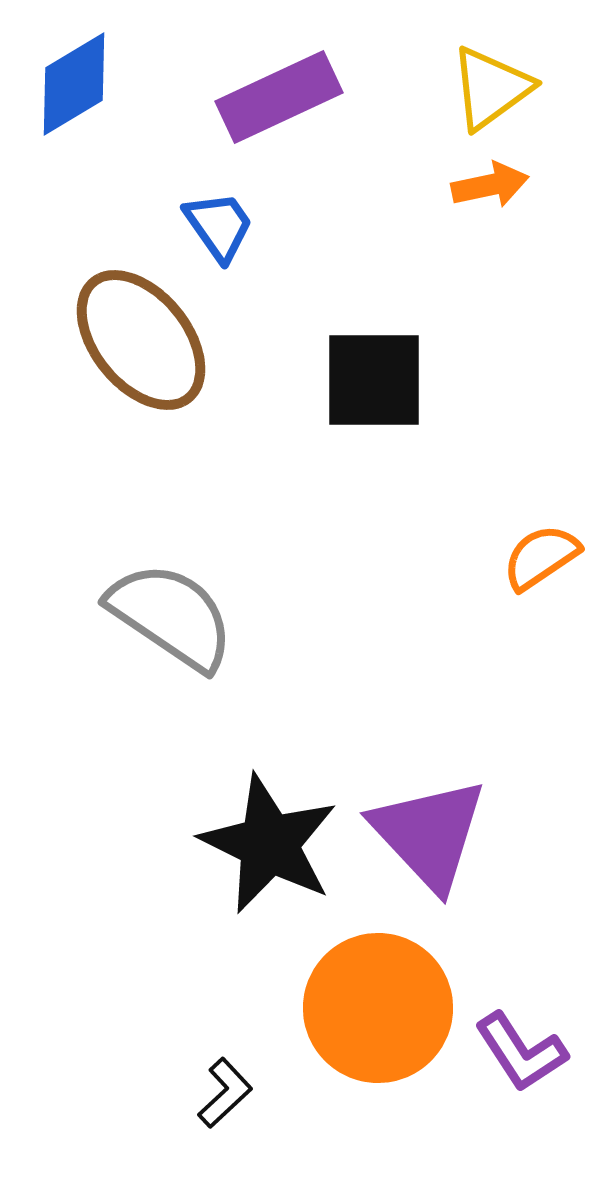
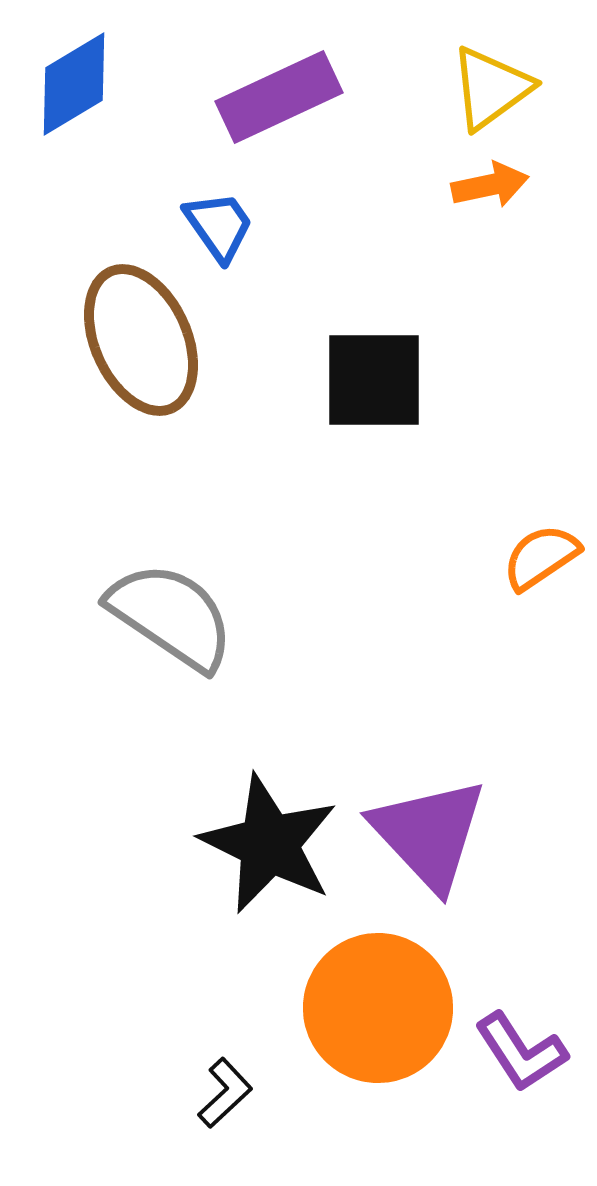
brown ellipse: rotated 15 degrees clockwise
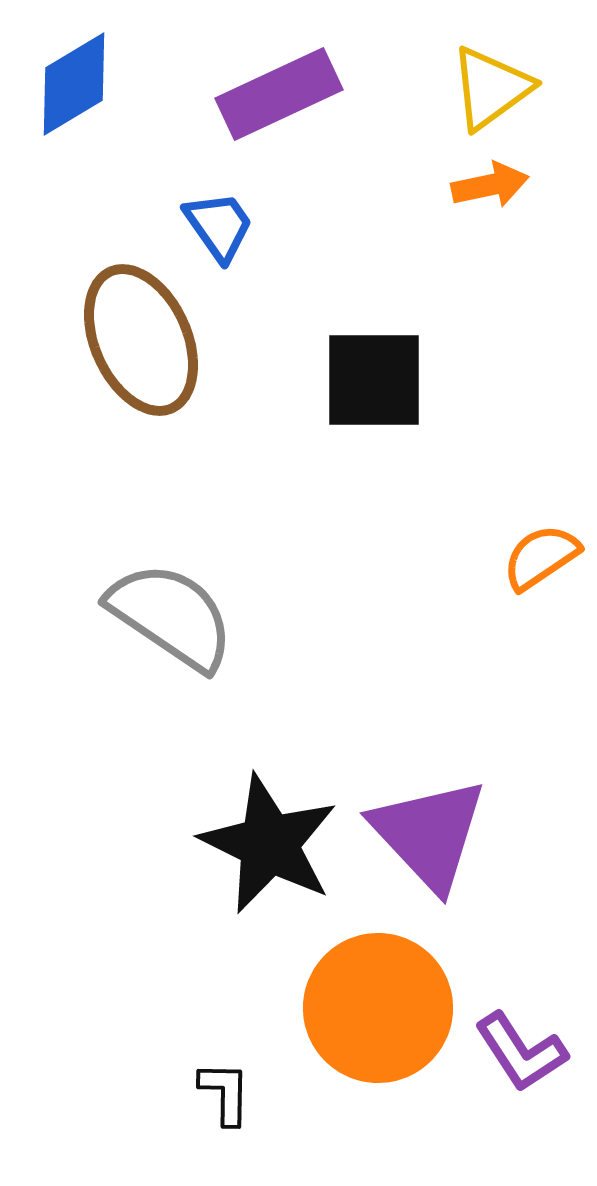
purple rectangle: moved 3 px up
black L-shape: rotated 46 degrees counterclockwise
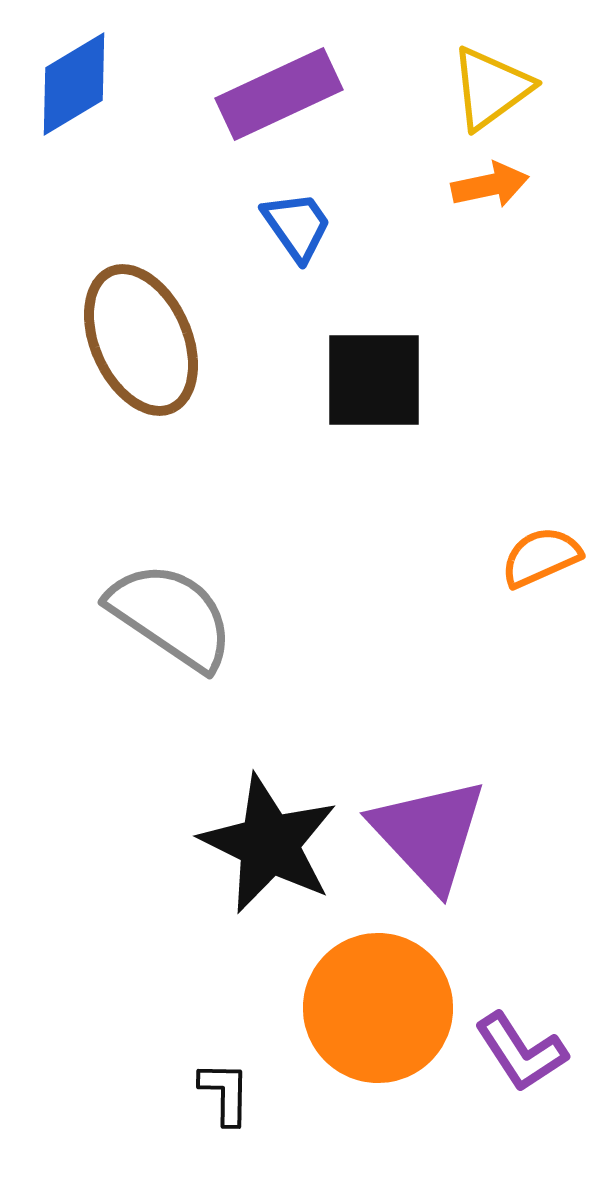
blue trapezoid: moved 78 px right
orange semicircle: rotated 10 degrees clockwise
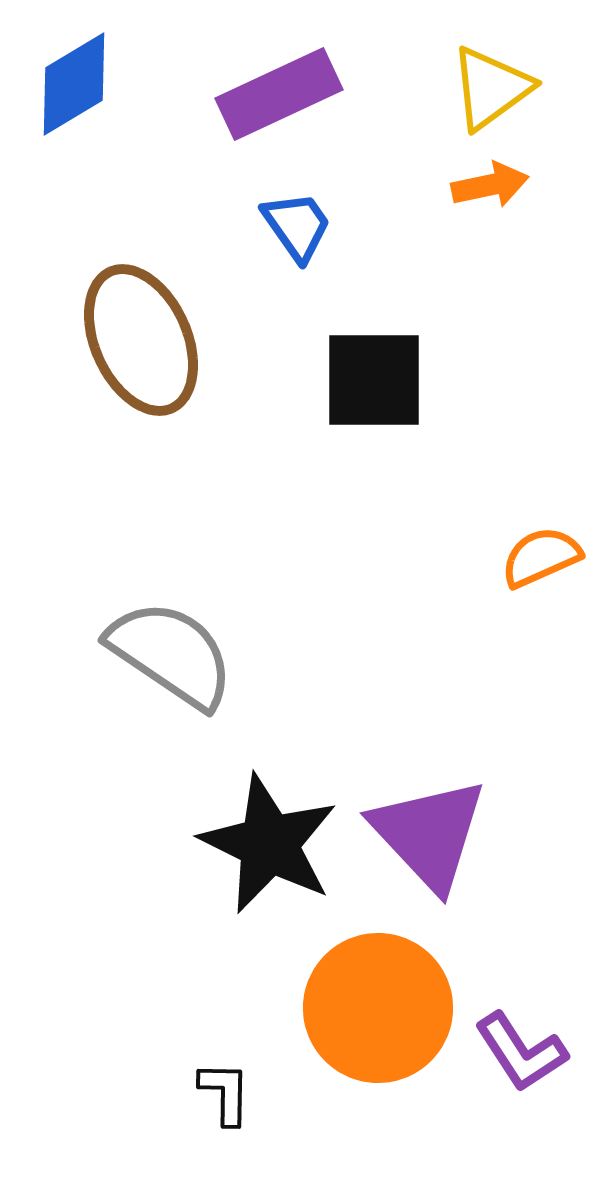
gray semicircle: moved 38 px down
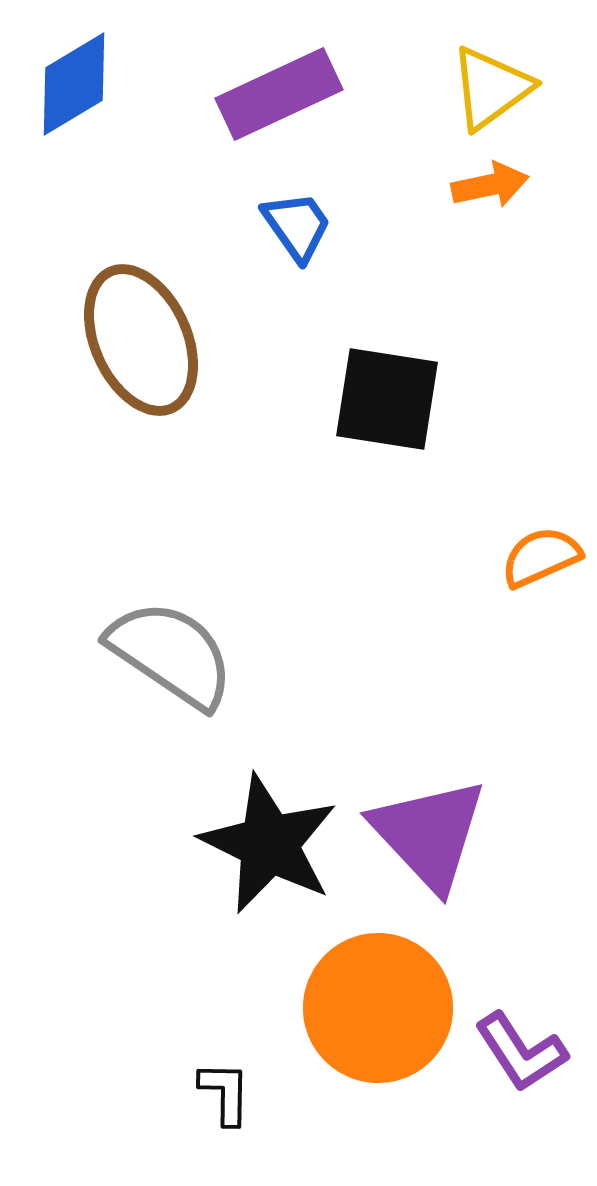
black square: moved 13 px right, 19 px down; rotated 9 degrees clockwise
